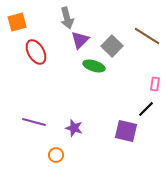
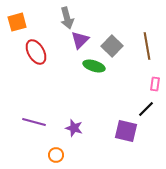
brown line: moved 10 px down; rotated 48 degrees clockwise
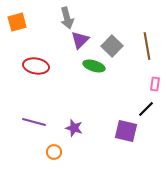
red ellipse: moved 14 px down; rotated 50 degrees counterclockwise
orange circle: moved 2 px left, 3 px up
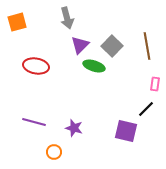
purple triangle: moved 5 px down
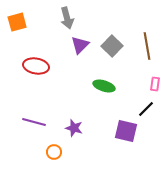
green ellipse: moved 10 px right, 20 px down
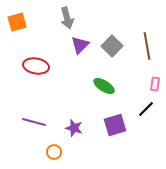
green ellipse: rotated 15 degrees clockwise
purple square: moved 11 px left, 6 px up; rotated 30 degrees counterclockwise
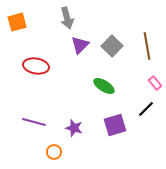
pink rectangle: moved 1 px up; rotated 48 degrees counterclockwise
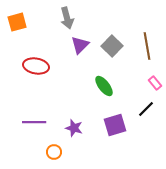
green ellipse: rotated 20 degrees clockwise
purple line: rotated 15 degrees counterclockwise
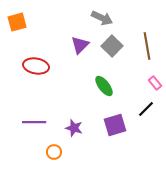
gray arrow: moved 35 px right; rotated 50 degrees counterclockwise
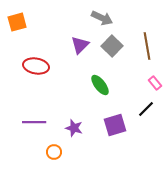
green ellipse: moved 4 px left, 1 px up
